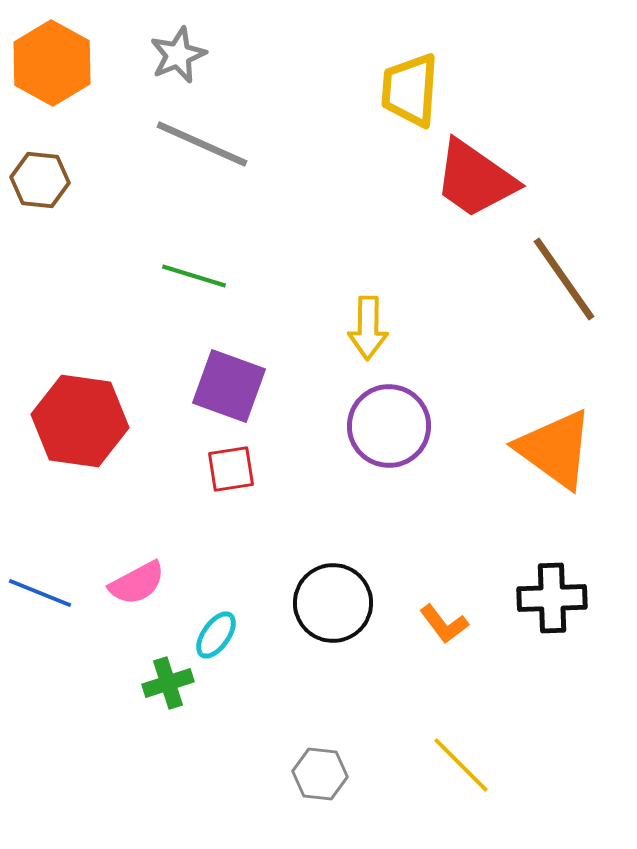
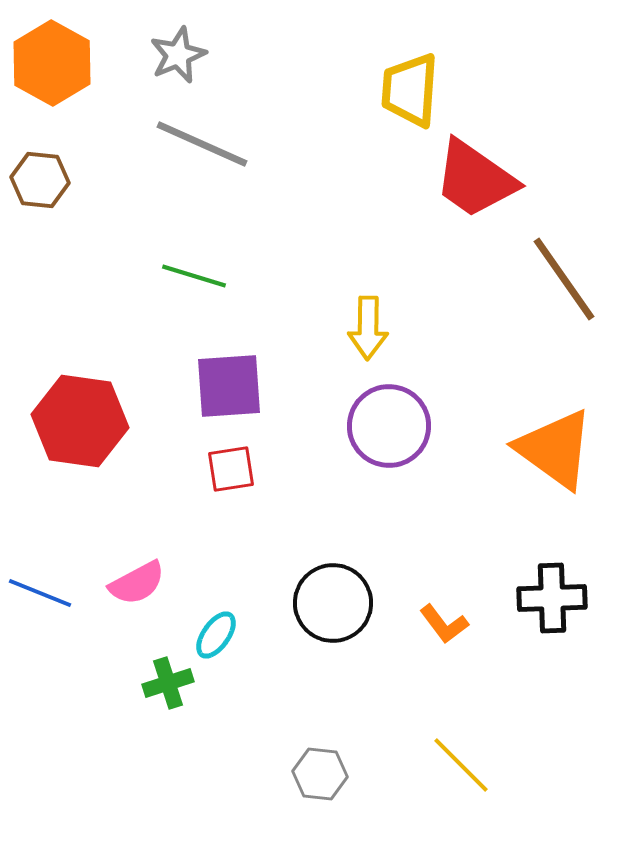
purple square: rotated 24 degrees counterclockwise
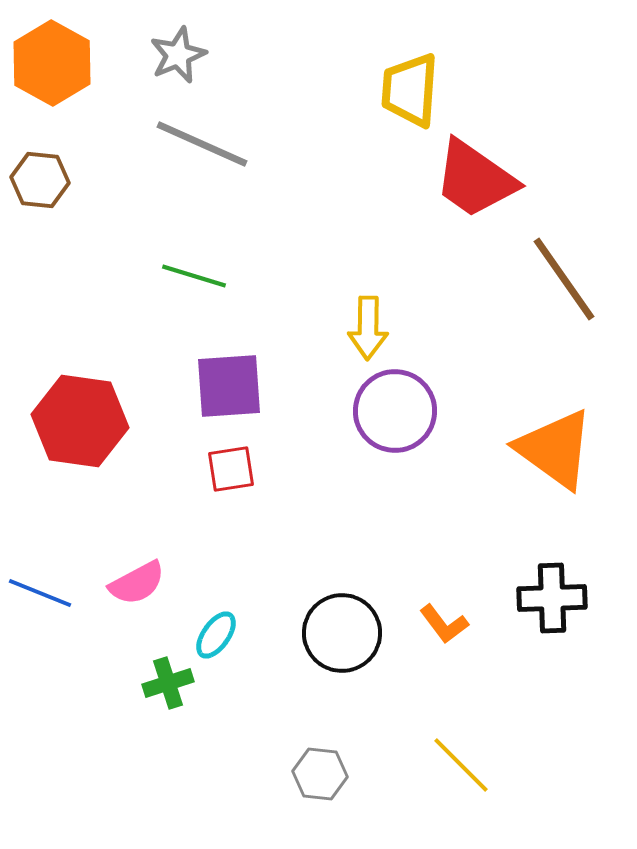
purple circle: moved 6 px right, 15 px up
black circle: moved 9 px right, 30 px down
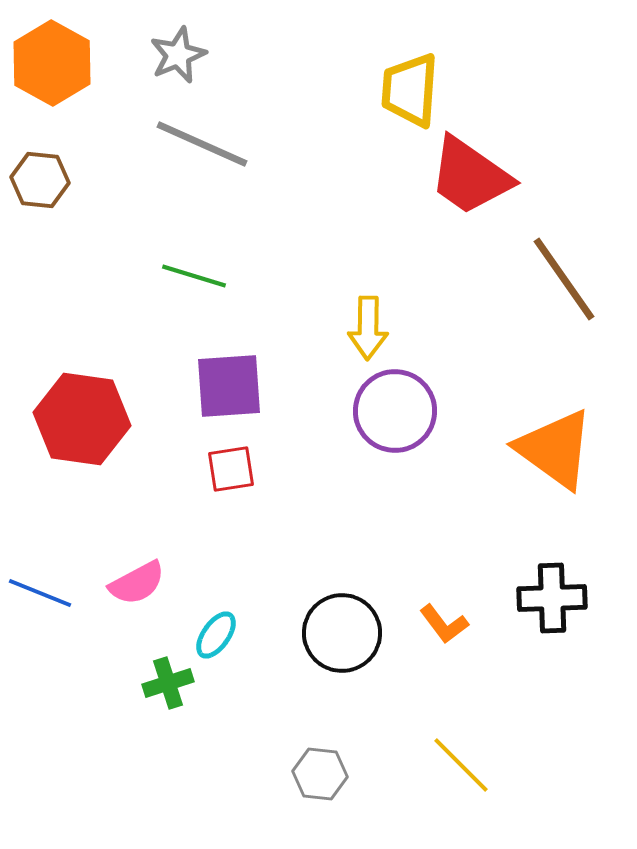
red trapezoid: moved 5 px left, 3 px up
red hexagon: moved 2 px right, 2 px up
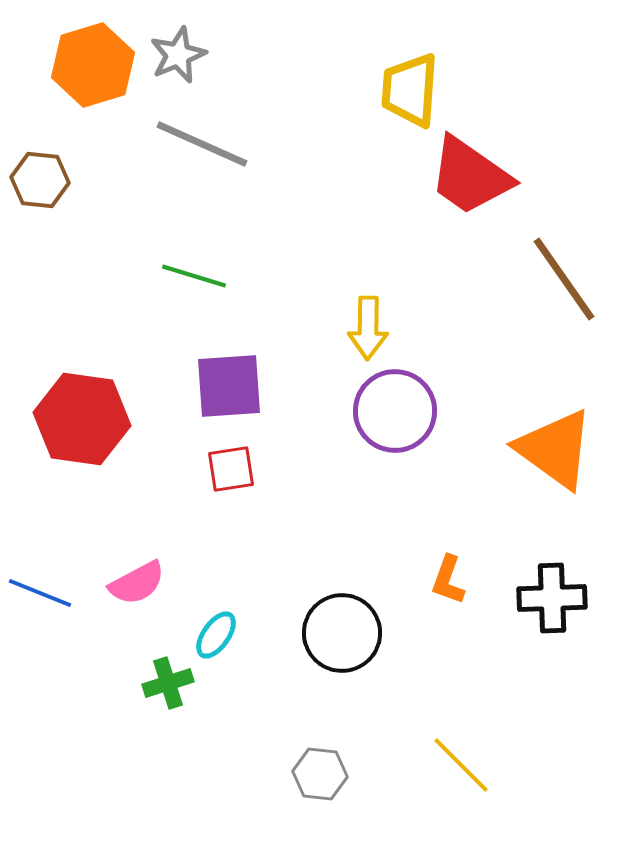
orange hexagon: moved 41 px right, 2 px down; rotated 14 degrees clockwise
orange L-shape: moved 4 px right, 44 px up; rotated 57 degrees clockwise
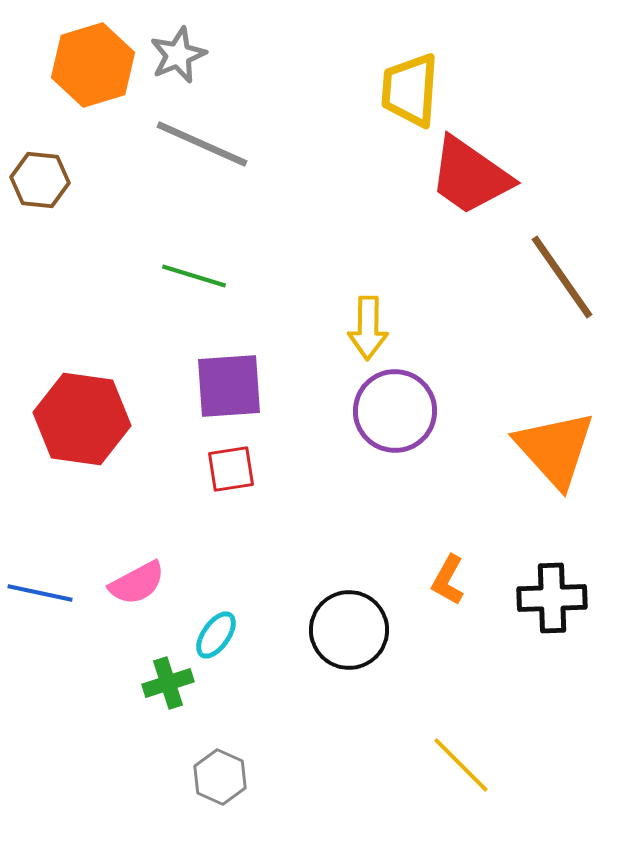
brown line: moved 2 px left, 2 px up
orange triangle: rotated 12 degrees clockwise
orange L-shape: rotated 9 degrees clockwise
blue line: rotated 10 degrees counterclockwise
black circle: moved 7 px right, 3 px up
gray hexagon: moved 100 px left, 3 px down; rotated 18 degrees clockwise
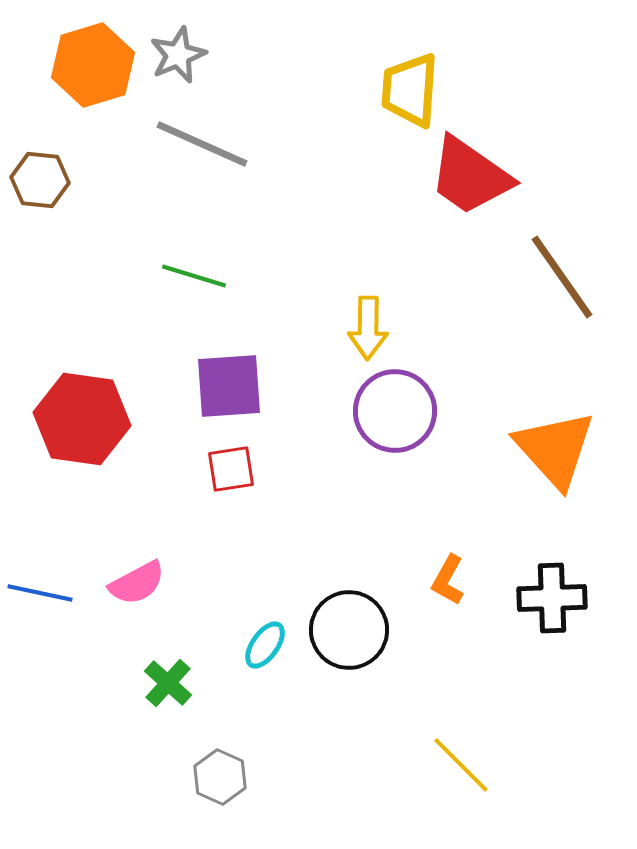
cyan ellipse: moved 49 px right, 10 px down
green cross: rotated 30 degrees counterclockwise
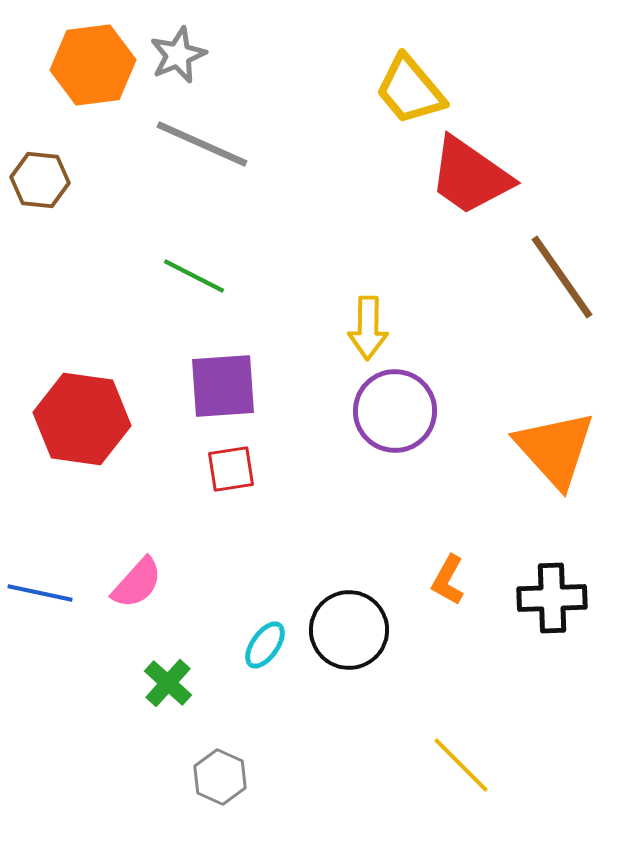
orange hexagon: rotated 10 degrees clockwise
yellow trapezoid: rotated 44 degrees counterclockwise
green line: rotated 10 degrees clockwise
purple square: moved 6 px left
pink semicircle: rotated 20 degrees counterclockwise
